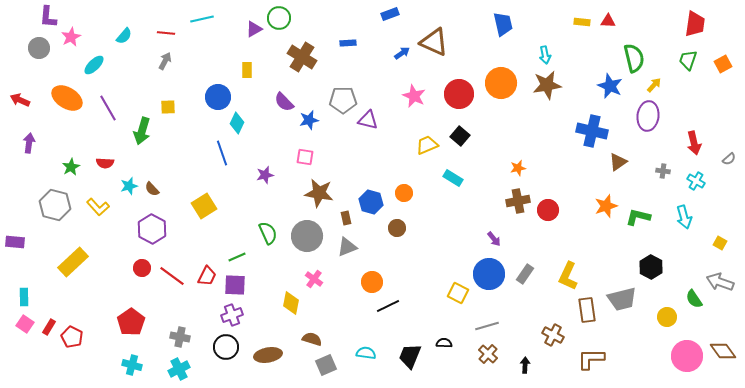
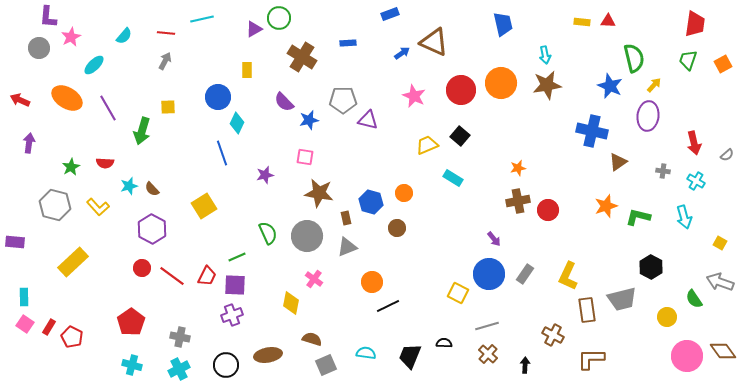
red circle at (459, 94): moved 2 px right, 4 px up
gray semicircle at (729, 159): moved 2 px left, 4 px up
black circle at (226, 347): moved 18 px down
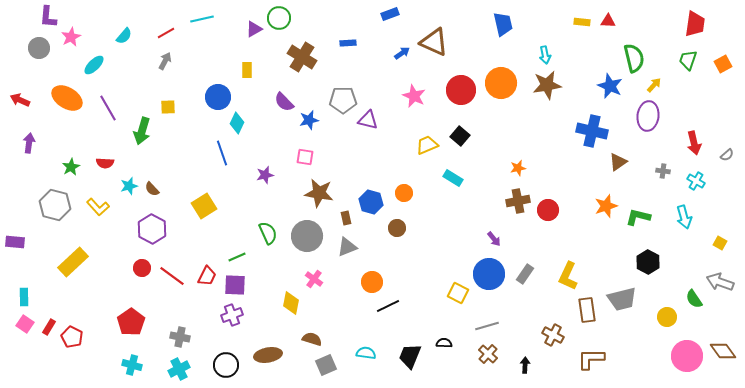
red line at (166, 33): rotated 36 degrees counterclockwise
black hexagon at (651, 267): moved 3 px left, 5 px up
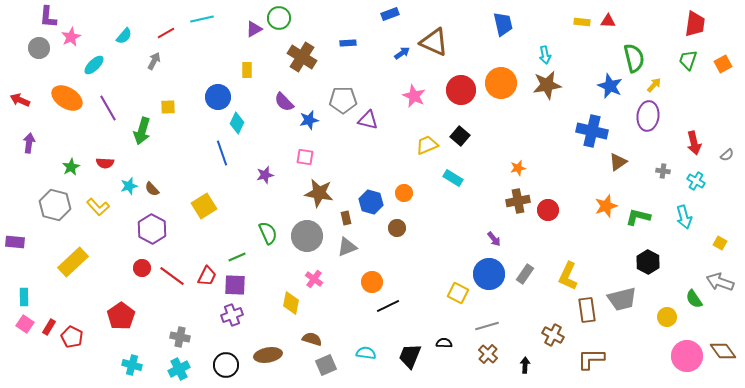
gray arrow at (165, 61): moved 11 px left
red pentagon at (131, 322): moved 10 px left, 6 px up
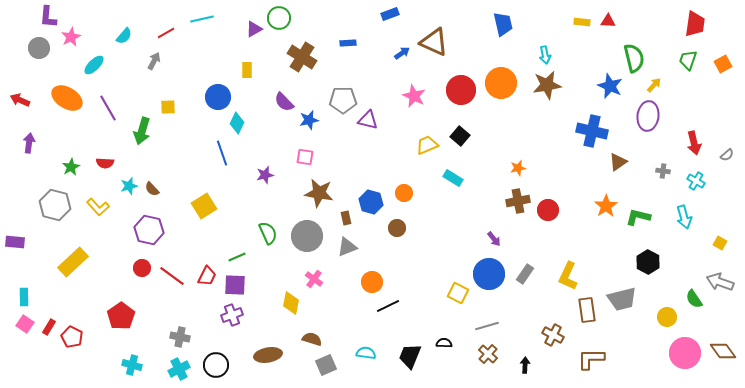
orange star at (606, 206): rotated 15 degrees counterclockwise
purple hexagon at (152, 229): moved 3 px left, 1 px down; rotated 16 degrees counterclockwise
pink circle at (687, 356): moved 2 px left, 3 px up
black circle at (226, 365): moved 10 px left
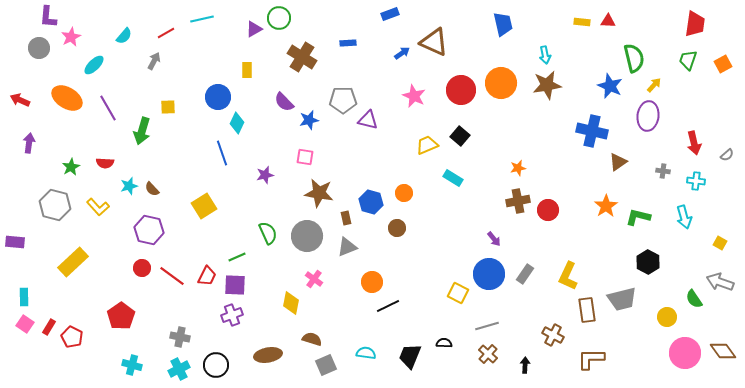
cyan cross at (696, 181): rotated 24 degrees counterclockwise
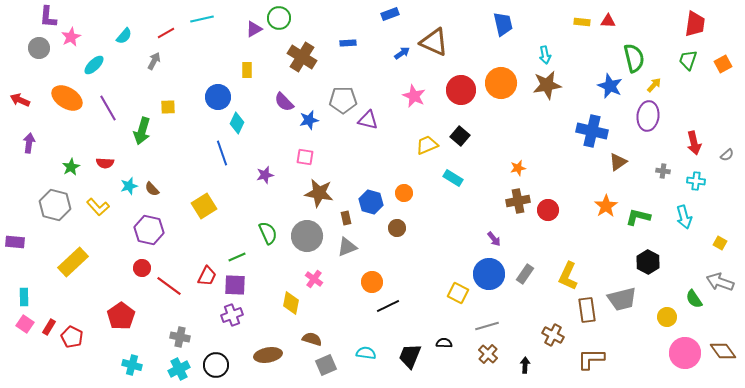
red line at (172, 276): moved 3 px left, 10 px down
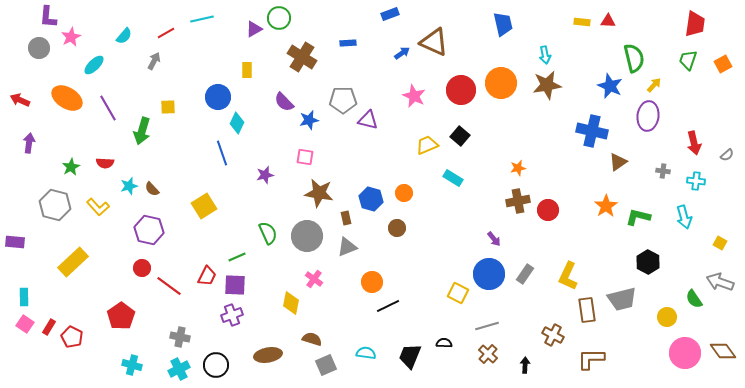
blue hexagon at (371, 202): moved 3 px up
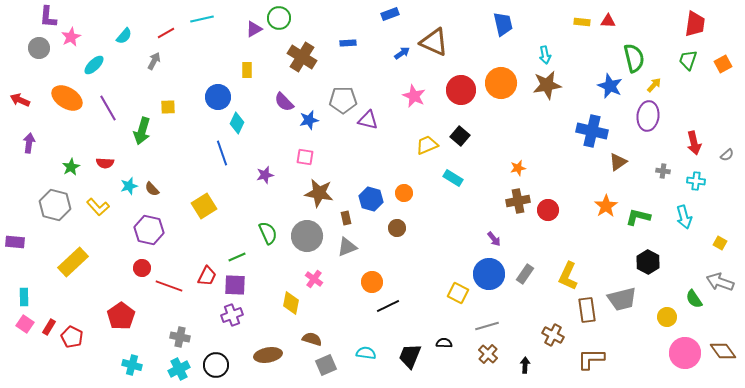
red line at (169, 286): rotated 16 degrees counterclockwise
